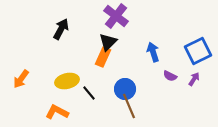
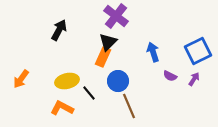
black arrow: moved 2 px left, 1 px down
blue circle: moved 7 px left, 8 px up
orange L-shape: moved 5 px right, 4 px up
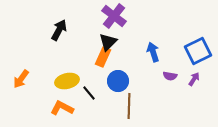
purple cross: moved 2 px left
purple semicircle: rotated 16 degrees counterclockwise
brown line: rotated 25 degrees clockwise
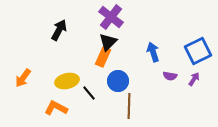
purple cross: moved 3 px left, 1 px down
orange arrow: moved 2 px right, 1 px up
orange L-shape: moved 6 px left
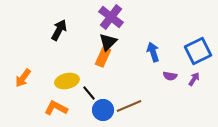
blue circle: moved 15 px left, 29 px down
brown line: rotated 65 degrees clockwise
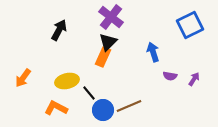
blue square: moved 8 px left, 26 px up
